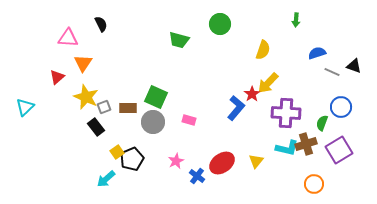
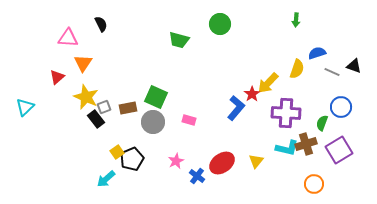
yellow semicircle: moved 34 px right, 19 px down
brown rectangle: rotated 12 degrees counterclockwise
black rectangle: moved 8 px up
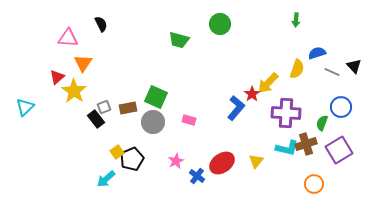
black triangle: rotated 28 degrees clockwise
yellow star: moved 12 px left, 6 px up; rotated 10 degrees clockwise
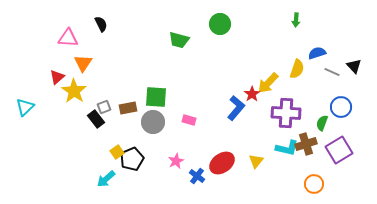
green square: rotated 20 degrees counterclockwise
